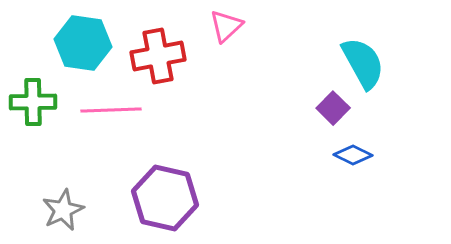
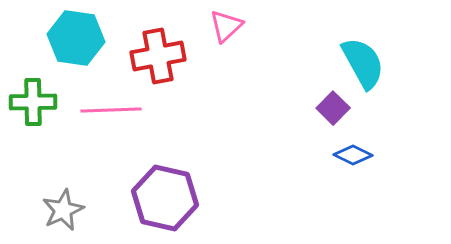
cyan hexagon: moved 7 px left, 5 px up
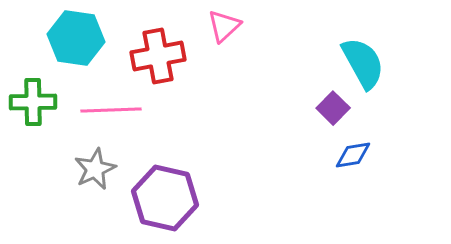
pink triangle: moved 2 px left
blue diamond: rotated 36 degrees counterclockwise
gray star: moved 32 px right, 41 px up
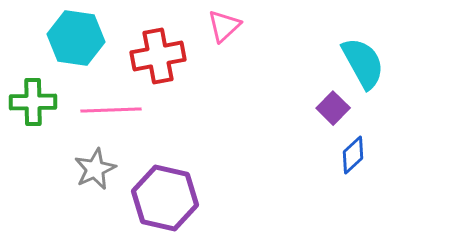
blue diamond: rotated 33 degrees counterclockwise
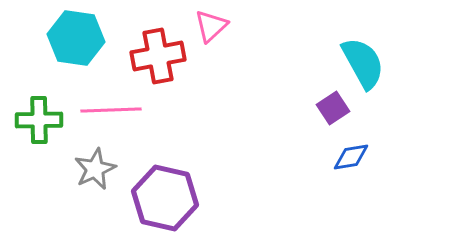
pink triangle: moved 13 px left
green cross: moved 6 px right, 18 px down
purple square: rotated 12 degrees clockwise
blue diamond: moved 2 px left, 2 px down; rotated 33 degrees clockwise
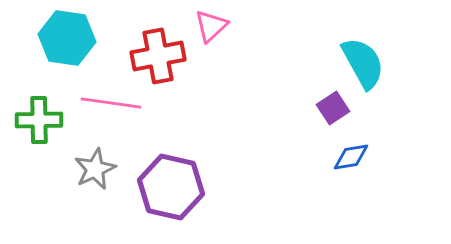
cyan hexagon: moved 9 px left
pink line: moved 7 px up; rotated 10 degrees clockwise
purple hexagon: moved 6 px right, 11 px up
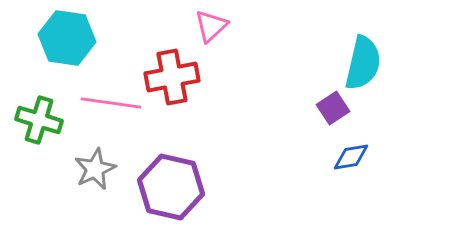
red cross: moved 14 px right, 21 px down
cyan semicircle: rotated 42 degrees clockwise
green cross: rotated 18 degrees clockwise
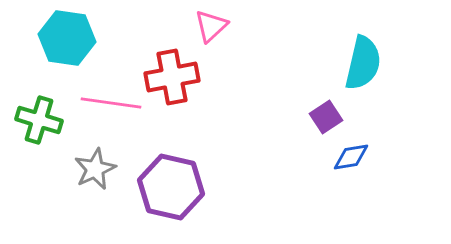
purple square: moved 7 px left, 9 px down
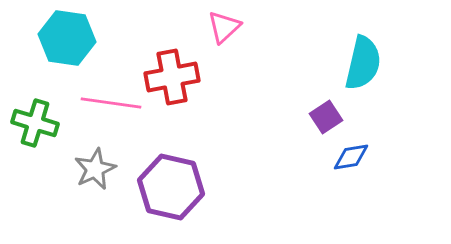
pink triangle: moved 13 px right, 1 px down
green cross: moved 4 px left, 3 px down
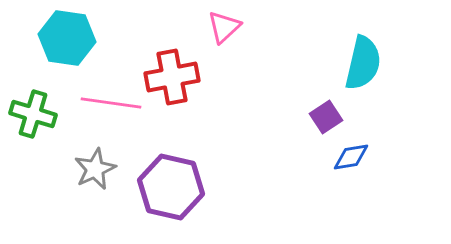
green cross: moved 2 px left, 9 px up
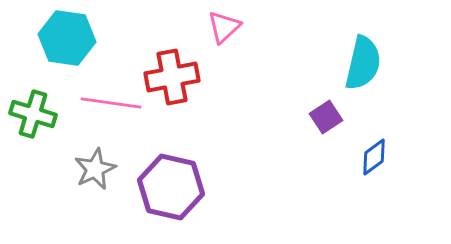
blue diamond: moved 23 px right; rotated 27 degrees counterclockwise
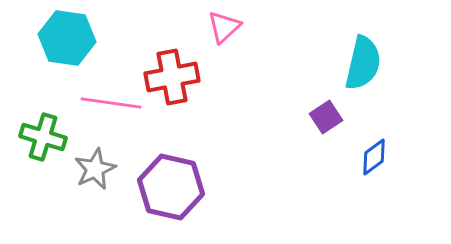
green cross: moved 10 px right, 23 px down
